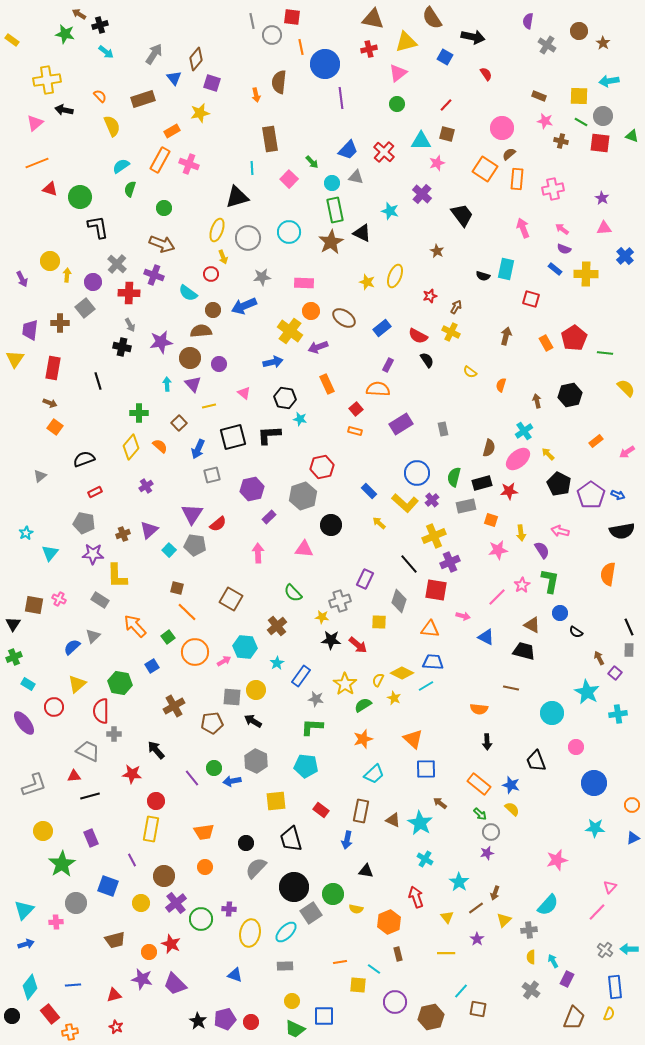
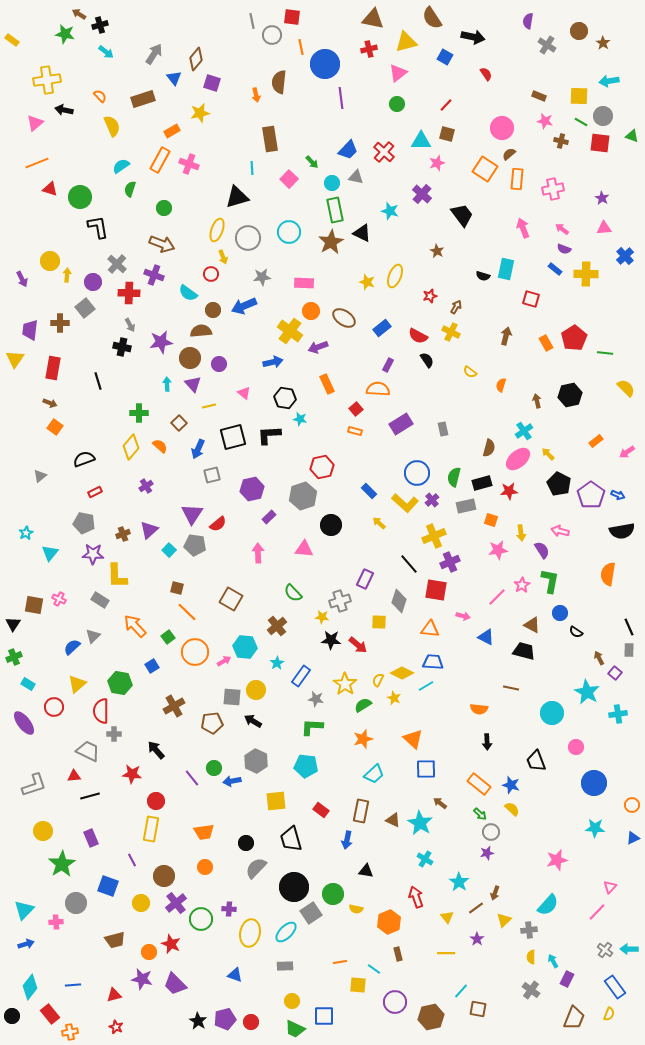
blue rectangle at (615, 987): rotated 30 degrees counterclockwise
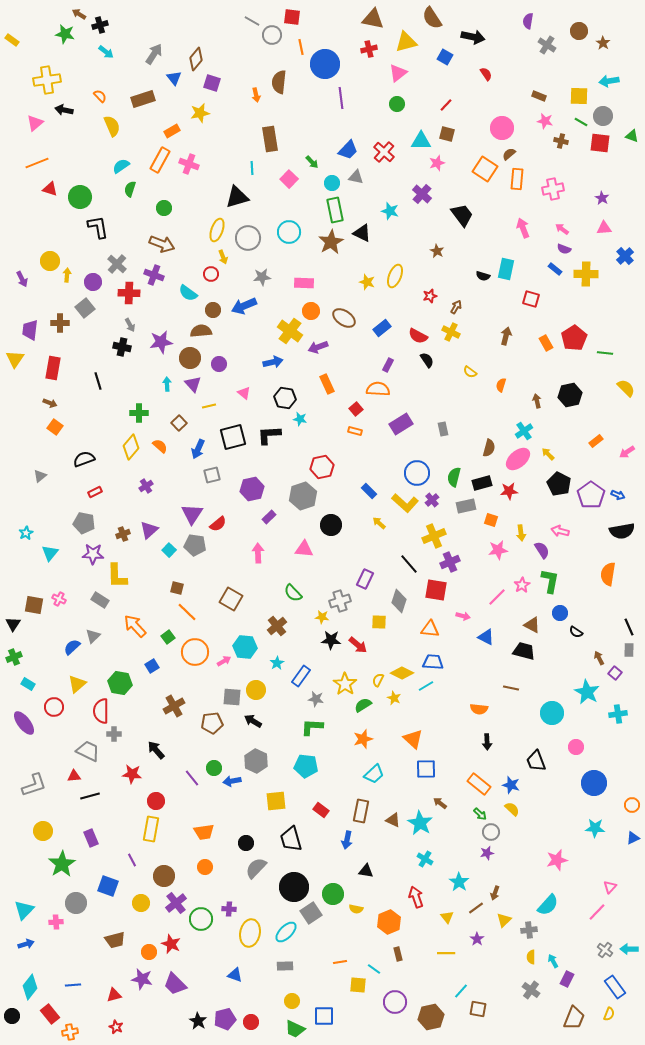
gray line at (252, 21): rotated 49 degrees counterclockwise
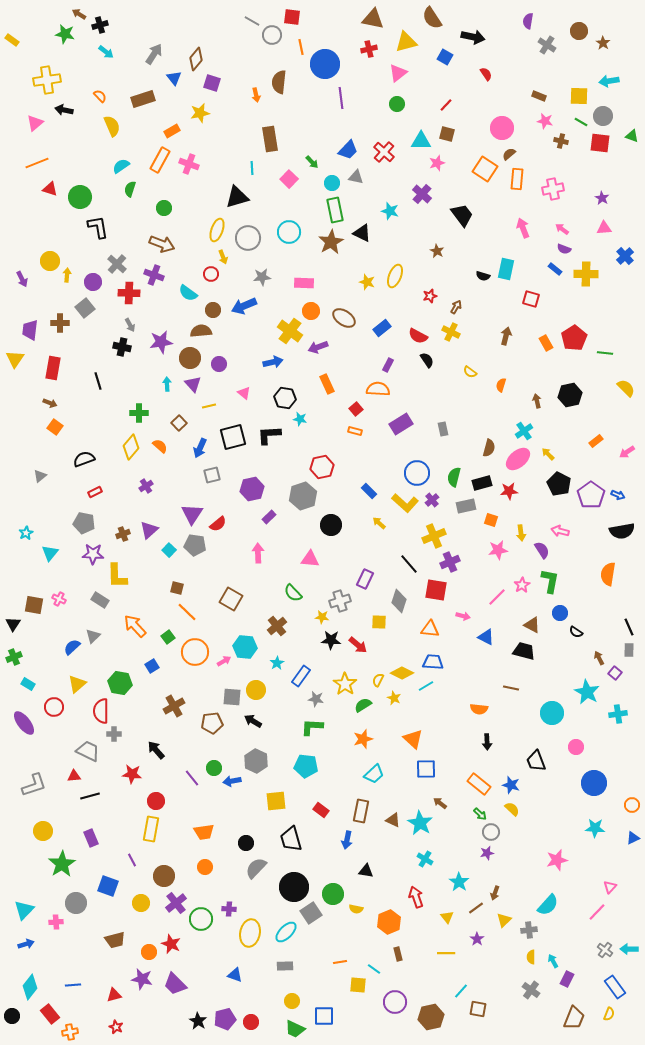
blue arrow at (198, 449): moved 2 px right, 1 px up
pink triangle at (304, 549): moved 6 px right, 10 px down
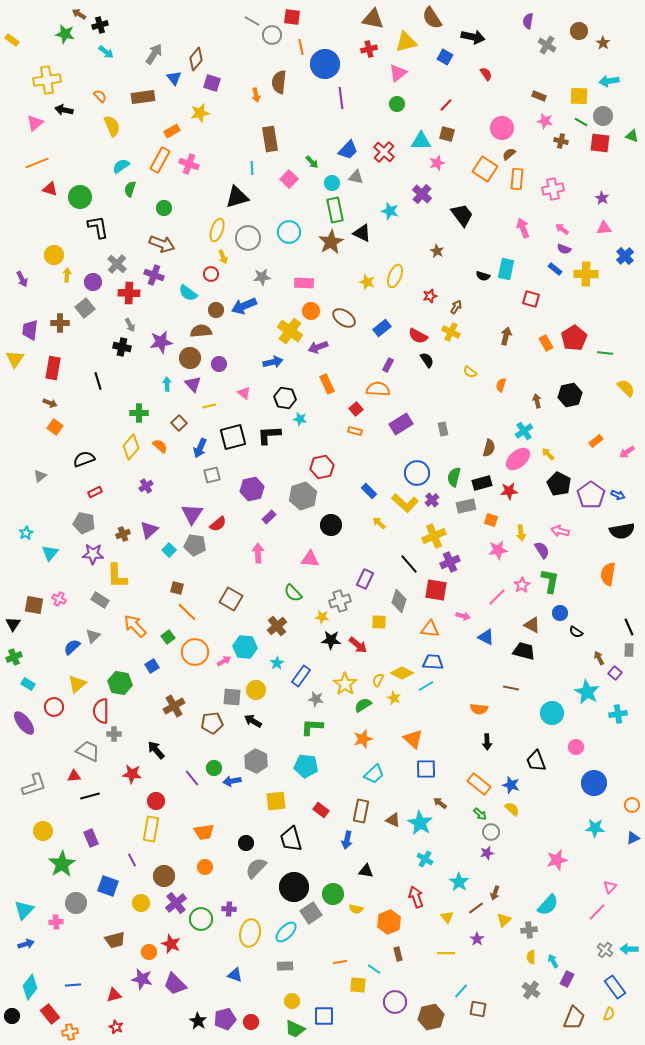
brown rectangle at (143, 99): moved 2 px up; rotated 10 degrees clockwise
yellow circle at (50, 261): moved 4 px right, 6 px up
brown circle at (213, 310): moved 3 px right
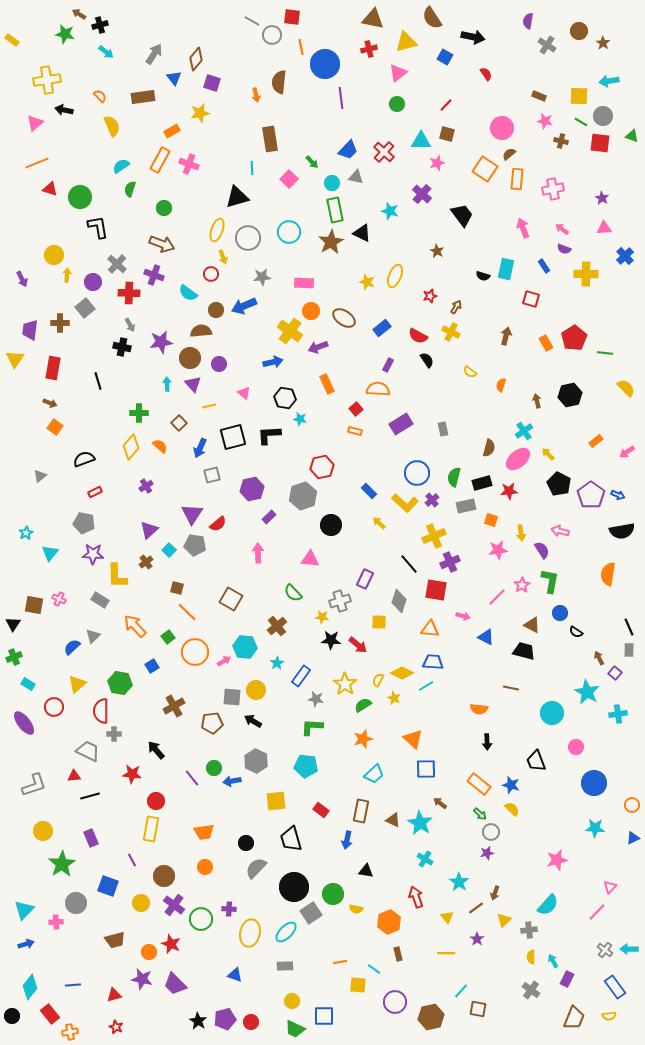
blue rectangle at (555, 269): moved 11 px left, 3 px up; rotated 16 degrees clockwise
brown cross at (123, 534): moved 23 px right, 28 px down; rotated 16 degrees counterclockwise
purple cross at (176, 903): moved 2 px left, 2 px down; rotated 15 degrees counterclockwise
yellow semicircle at (609, 1014): moved 2 px down; rotated 64 degrees clockwise
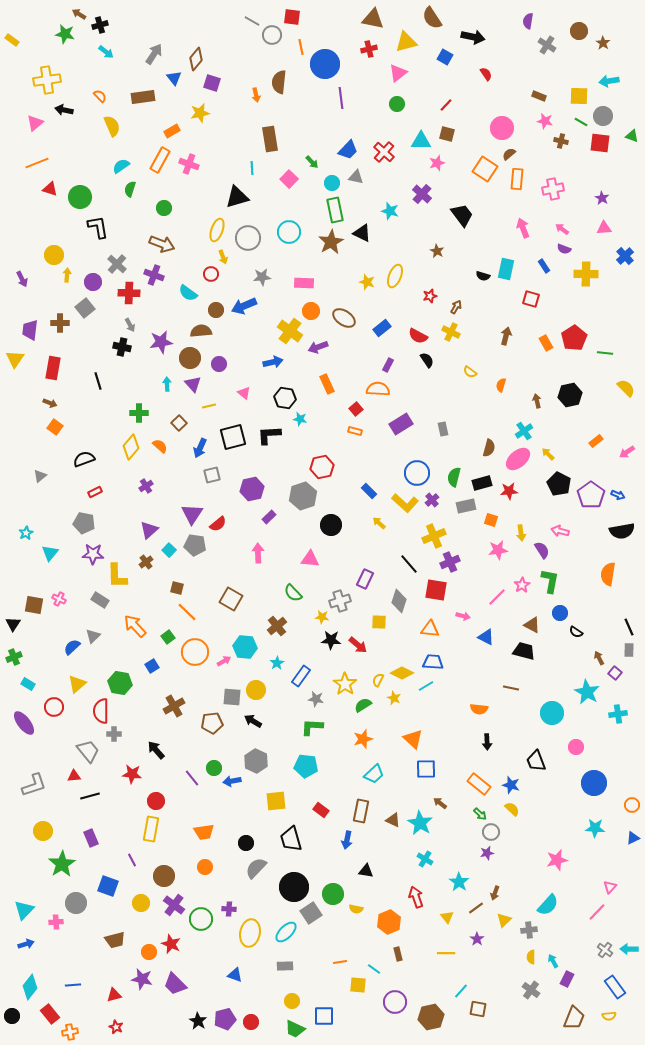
gray trapezoid at (88, 751): rotated 25 degrees clockwise
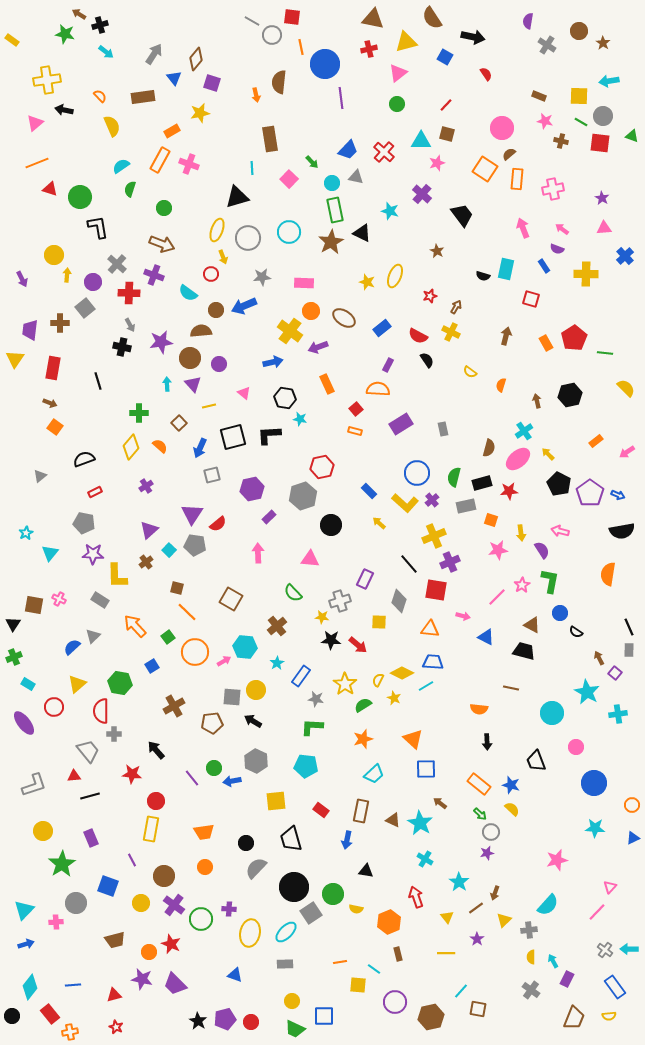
purple semicircle at (564, 249): moved 7 px left
purple pentagon at (591, 495): moved 1 px left, 2 px up
gray rectangle at (285, 966): moved 2 px up
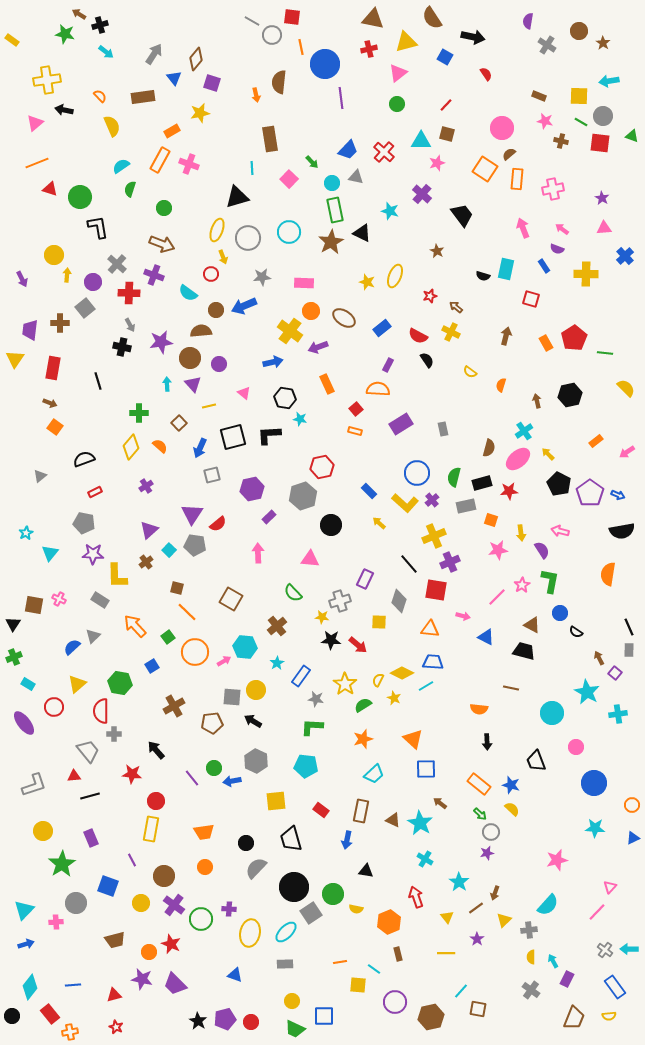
brown arrow at (456, 307): rotated 80 degrees counterclockwise
